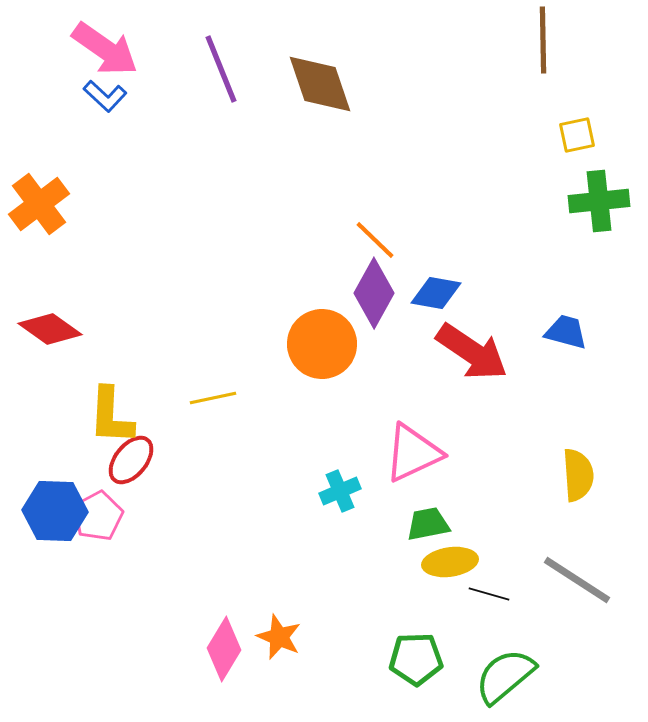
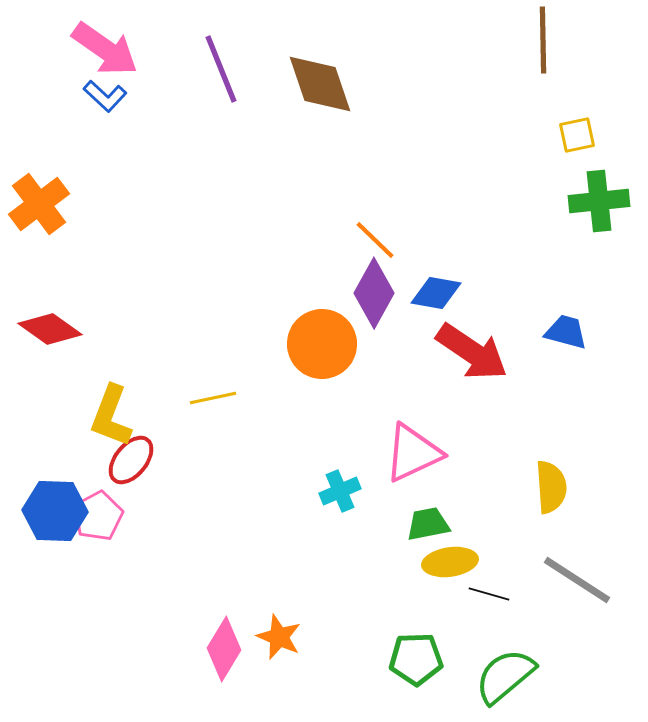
yellow L-shape: rotated 18 degrees clockwise
yellow semicircle: moved 27 px left, 12 px down
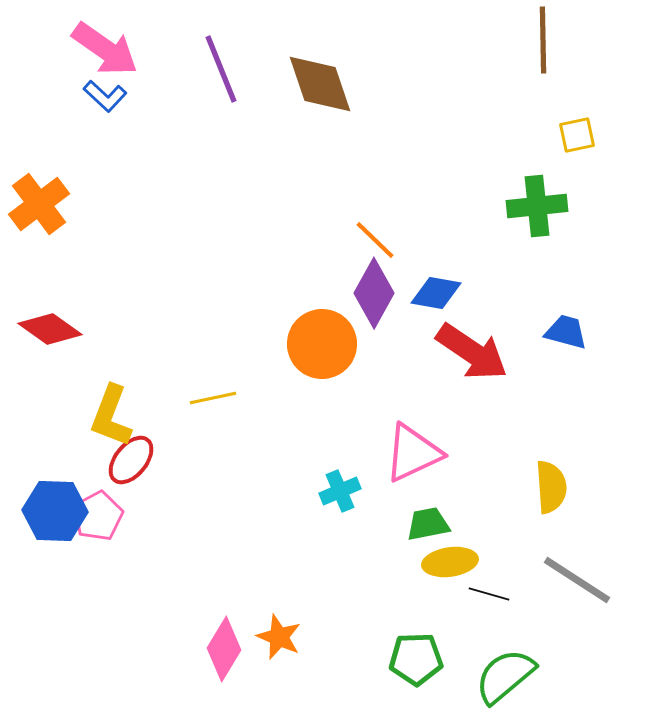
green cross: moved 62 px left, 5 px down
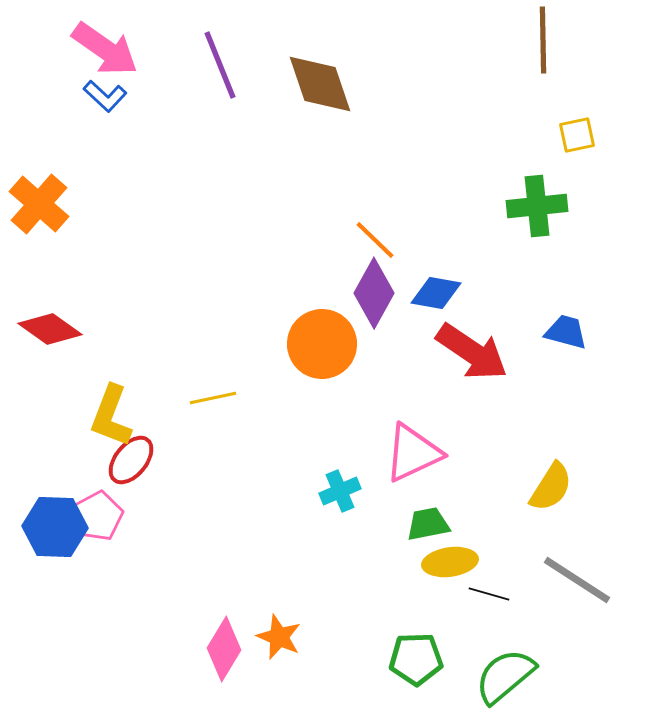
purple line: moved 1 px left, 4 px up
orange cross: rotated 12 degrees counterclockwise
yellow semicircle: rotated 36 degrees clockwise
blue hexagon: moved 16 px down
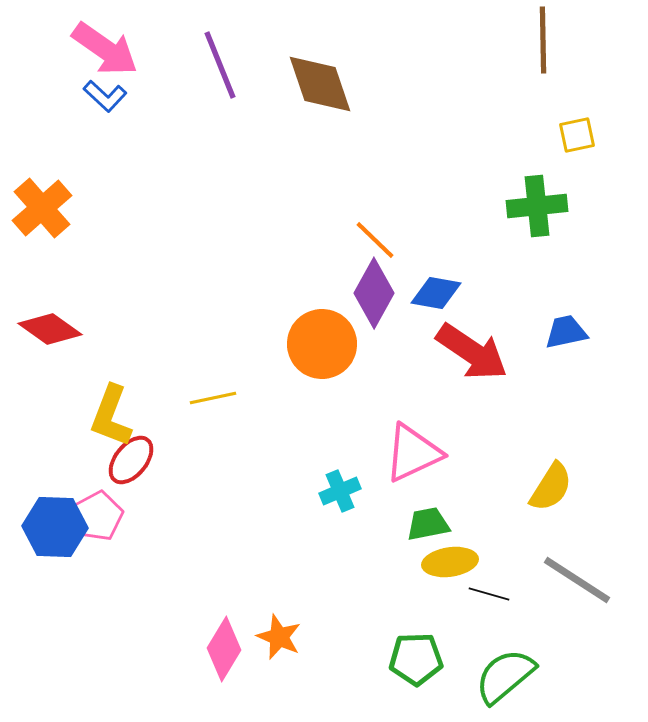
orange cross: moved 3 px right, 4 px down; rotated 8 degrees clockwise
blue trapezoid: rotated 27 degrees counterclockwise
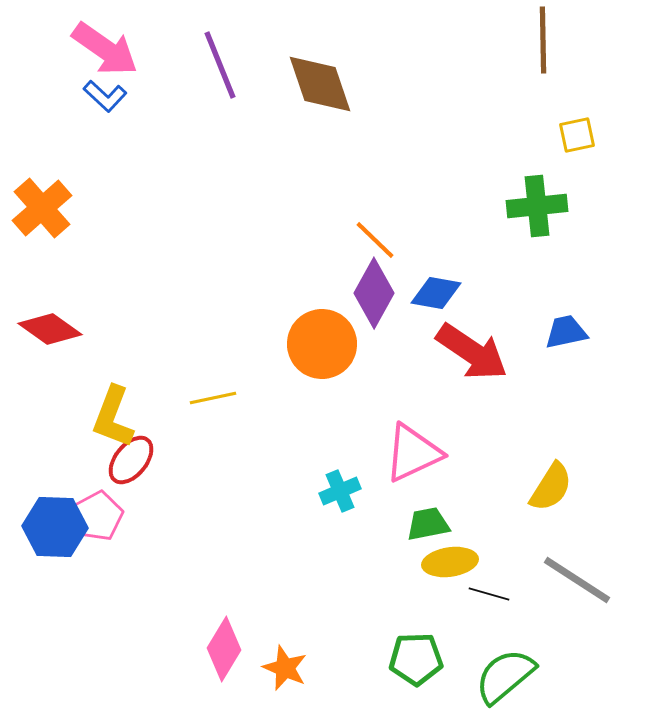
yellow L-shape: moved 2 px right, 1 px down
orange star: moved 6 px right, 31 px down
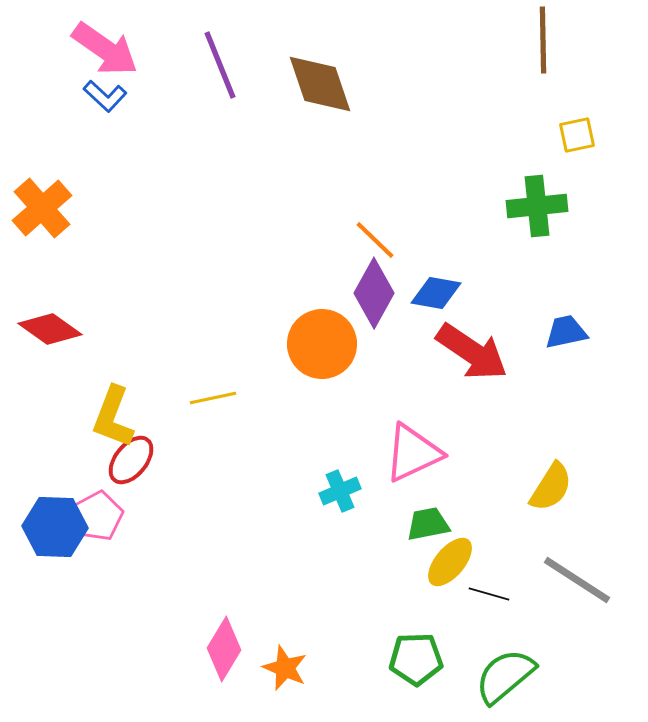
yellow ellipse: rotated 42 degrees counterclockwise
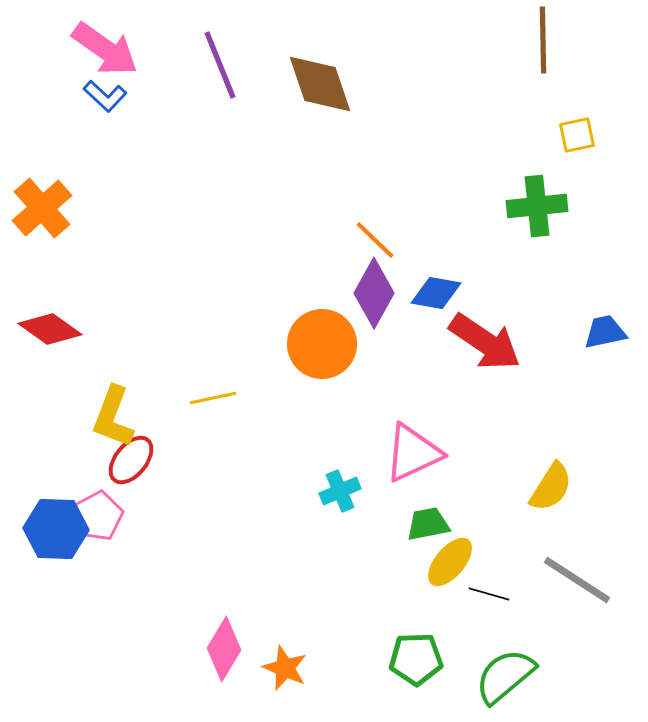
blue trapezoid: moved 39 px right
red arrow: moved 13 px right, 10 px up
blue hexagon: moved 1 px right, 2 px down
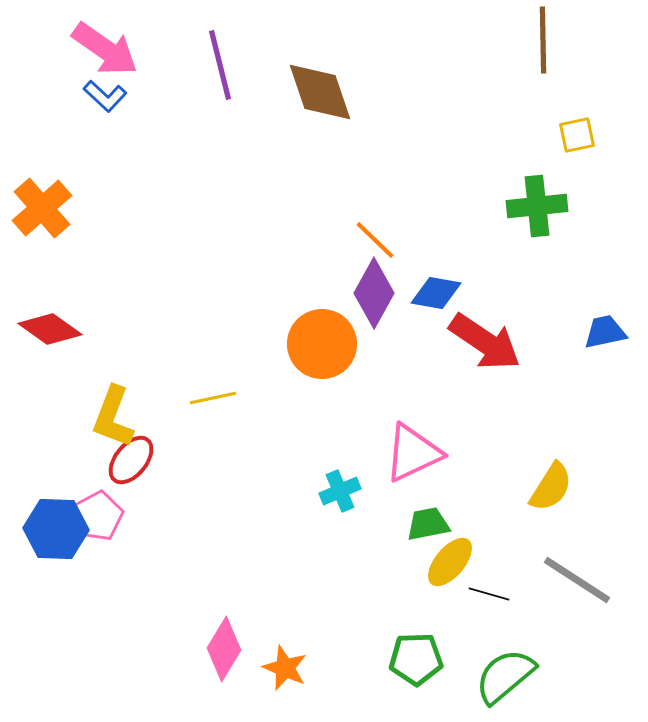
purple line: rotated 8 degrees clockwise
brown diamond: moved 8 px down
